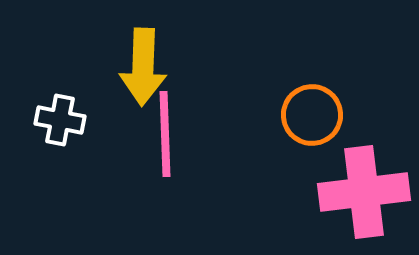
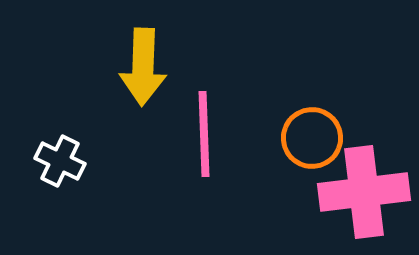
orange circle: moved 23 px down
white cross: moved 41 px down; rotated 15 degrees clockwise
pink line: moved 39 px right
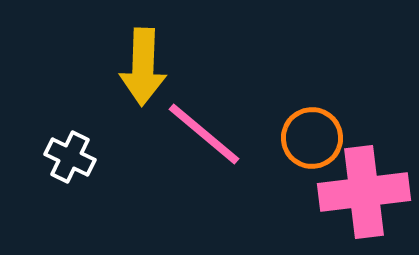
pink line: rotated 48 degrees counterclockwise
white cross: moved 10 px right, 4 px up
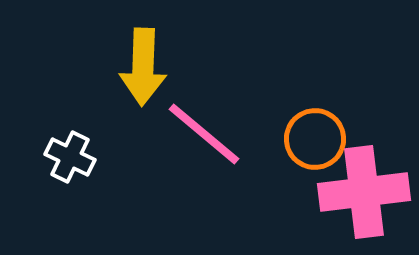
orange circle: moved 3 px right, 1 px down
